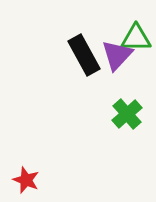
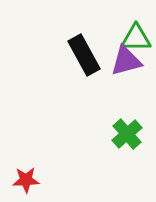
purple triangle: moved 9 px right, 6 px down; rotated 32 degrees clockwise
green cross: moved 20 px down
red star: rotated 24 degrees counterclockwise
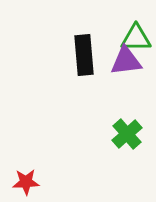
black rectangle: rotated 24 degrees clockwise
purple triangle: rotated 8 degrees clockwise
red star: moved 2 px down
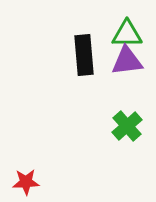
green triangle: moved 9 px left, 4 px up
purple triangle: moved 1 px right
green cross: moved 8 px up
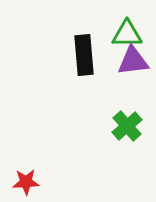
purple triangle: moved 6 px right
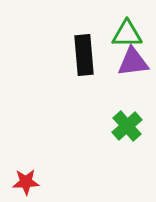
purple triangle: moved 1 px down
